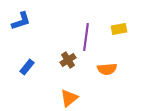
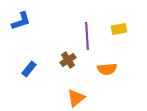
purple line: moved 1 px right, 1 px up; rotated 12 degrees counterclockwise
blue rectangle: moved 2 px right, 2 px down
orange triangle: moved 7 px right
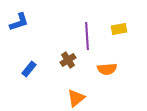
blue L-shape: moved 2 px left, 1 px down
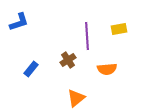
blue rectangle: moved 2 px right
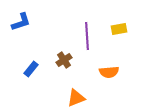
blue L-shape: moved 2 px right
brown cross: moved 4 px left
orange semicircle: moved 2 px right, 3 px down
orange triangle: rotated 18 degrees clockwise
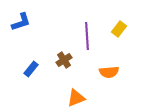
yellow rectangle: rotated 42 degrees counterclockwise
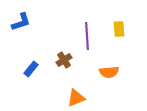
yellow rectangle: rotated 42 degrees counterclockwise
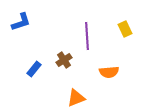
yellow rectangle: moved 6 px right; rotated 21 degrees counterclockwise
blue rectangle: moved 3 px right
